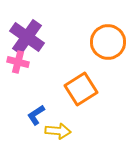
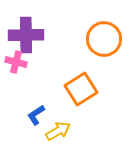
purple cross: moved 1 px left, 2 px up; rotated 36 degrees counterclockwise
orange circle: moved 4 px left, 3 px up
pink cross: moved 2 px left
yellow arrow: rotated 35 degrees counterclockwise
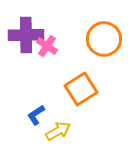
pink cross: moved 31 px right, 16 px up; rotated 20 degrees clockwise
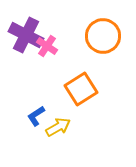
purple cross: rotated 28 degrees clockwise
orange circle: moved 1 px left, 3 px up
blue L-shape: moved 1 px down
yellow arrow: moved 4 px up
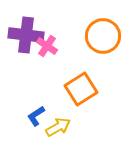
purple cross: rotated 20 degrees counterclockwise
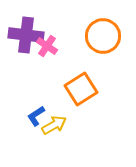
yellow arrow: moved 4 px left, 2 px up
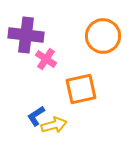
pink cross: moved 1 px left, 13 px down
orange square: rotated 20 degrees clockwise
yellow arrow: rotated 15 degrees clockwise
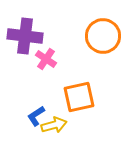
purple cross: moved 1 px left, 1 px down
orange square: moved 2 px left, 8 px down
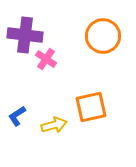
purple cross: moved 1 px up
orange square: moved 12 px right, 10 px down
blue L-shape: moved 19 px left
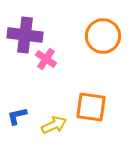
orange square: rotated 20 degrees clockwise
blue L-shape: rotated 20 degrees clockwise
yellow arrow: rotated 10 degrees counterclockwise
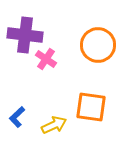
orange circle: moved 5 px left, 9 px down
blue L-shape: moved 1 px down; rotated 30 degrees counterclockwise
